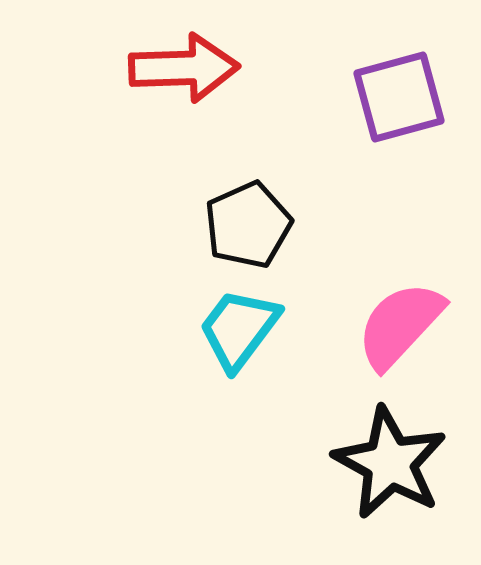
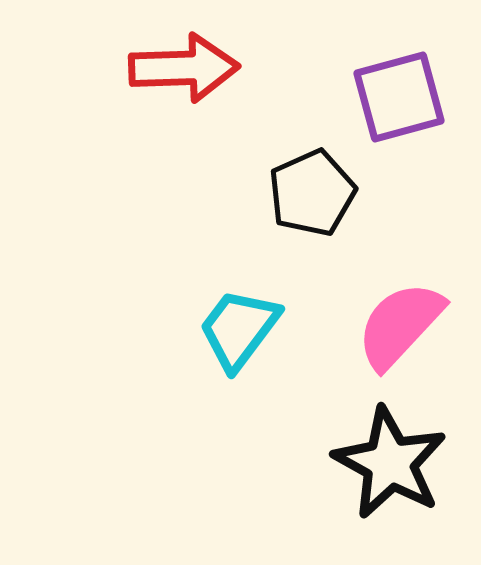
black pentagon: moved 64 px right, 32 px up
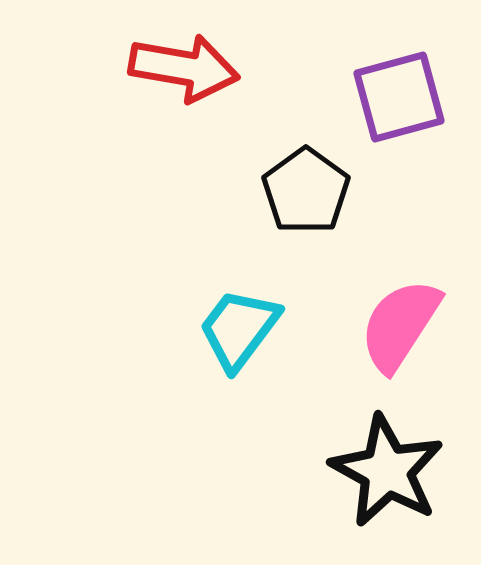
red arrow: rotated 12 degrees clockwise
black pentagon: moved 6 px left, 2 px up; rotated 12 degrees counterclockwise
pink semicircle: rotated 10 degrees counterclockwise
black star: moved 3 px left, 8 px down
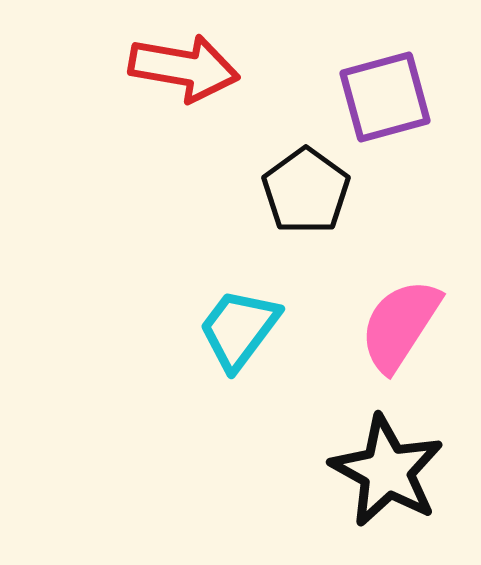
purple square: moved 14 px left
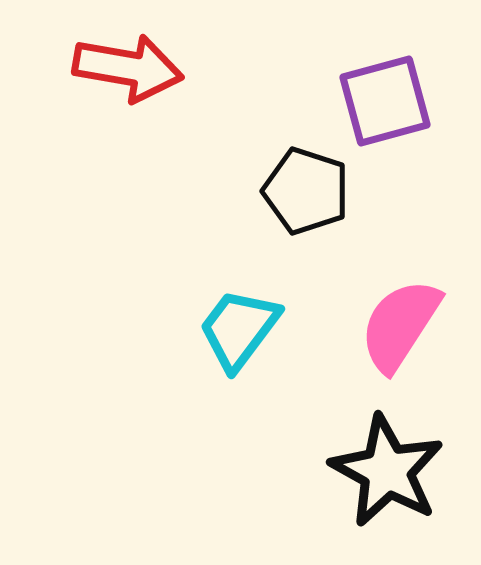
red arrow: moved 56 px left
purple square: moved 4 px down
black pentagon: rotated 18 degrees counterclockwise
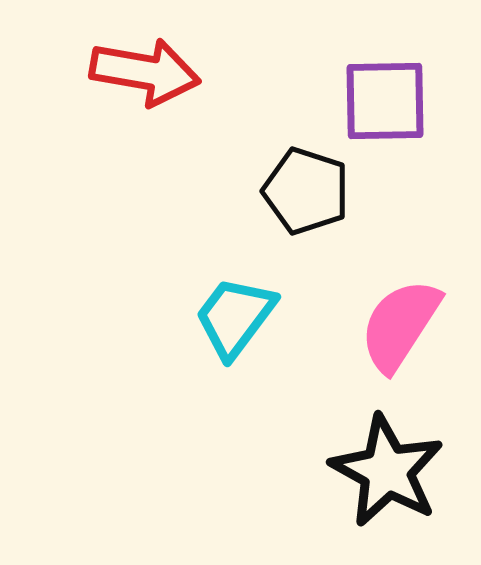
red arrow: moved 17 px right, 4 px down
purple square: rotated 14 degrees clockwise
cyan trapezoid: moved 4 px left, 12 px up
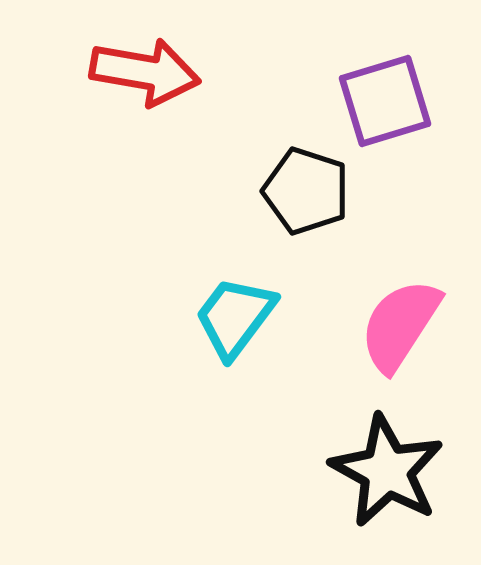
purple square: rotated 16 degrees counterclockwise
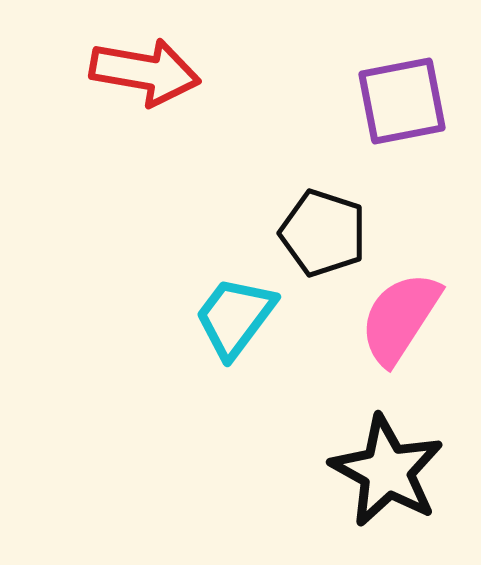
purple square: moved 17 px right; rotated 6 degrees clockwise
black pentagon: moved 17 px right, 42 px down
pink semicircle: moved 7 px up
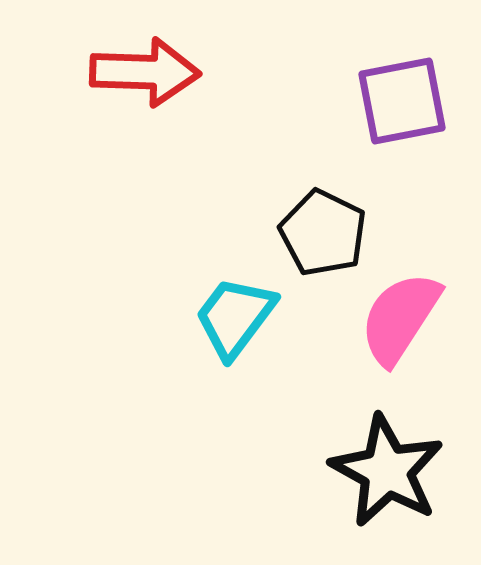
red arrow: rotated 8 degrees counterclockwise
black pentagon: rotated 8 degrees clockwise
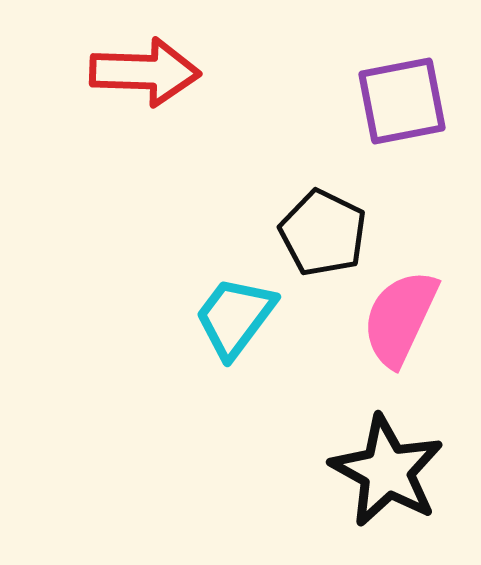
pink semicircle: rotated 8 degrees counterclockwise
